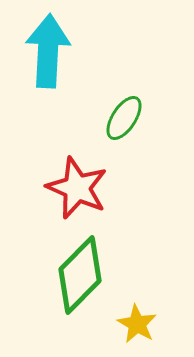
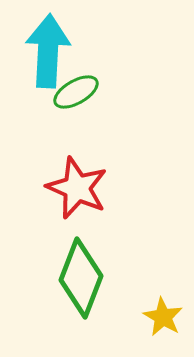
green ellipse: moved 48 px left, 26 px up; rotated 27 degrees clockwise
green diamond: moved 1 px right, 3 px down; rotated 24 degrees counterclockwise
yellow star: moved 26 px right, 7 px up
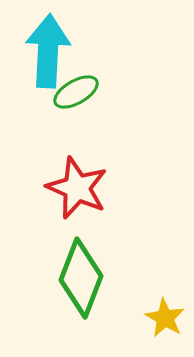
yellow star: moved 2 px right, 1 px down
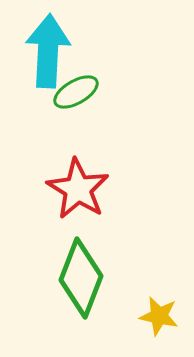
red star: moved 1 px right, 1 px down; rotated 8 degrees clockwise
yellow star: moved 6 px left, 2 px up; rotated 18 degrees counterclockwise
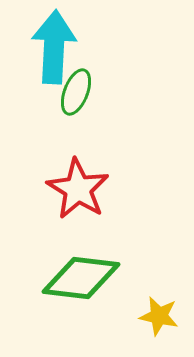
cyan arrow: moved 6 px right, 4 px up
green ellipse: rotated 39 degrees counterclockwise
green diamond: rotated 76 degrees clockwise
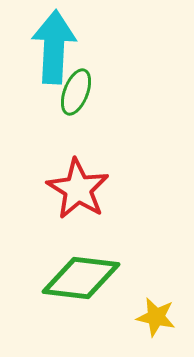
yellow star: moved 3 px left, 1 px down
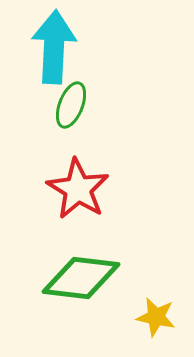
green ellipse: moved 5 px left, 13 px down
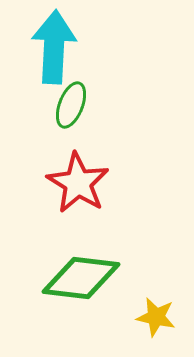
red star: moved 6 px up
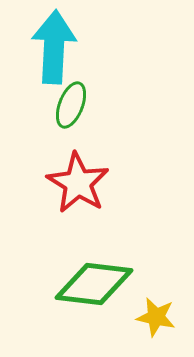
green diamond: moved 13 px right, 6 px down
